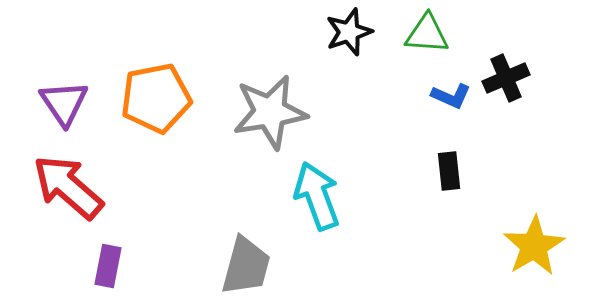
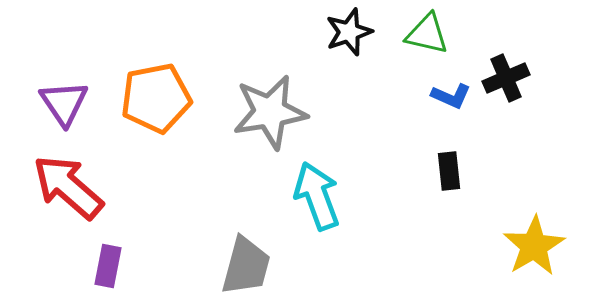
green triangle: rotated 9 degrees clockwise
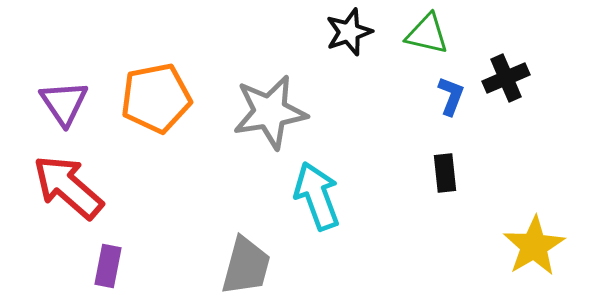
blue L-shape: rotated 93 degrees counterclockwise
black rectangle: moved 4 px left, 2 px down
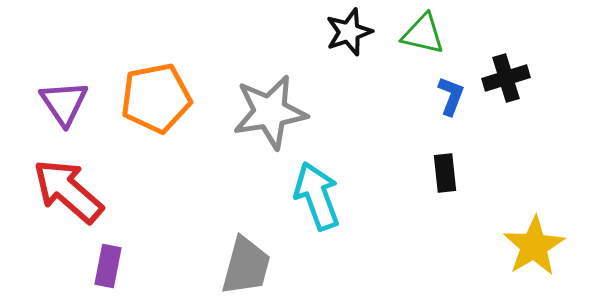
green triangle: moved 4 px left
black cross: rotated 6 degrees clockwise
red arrow: moved 4 px down
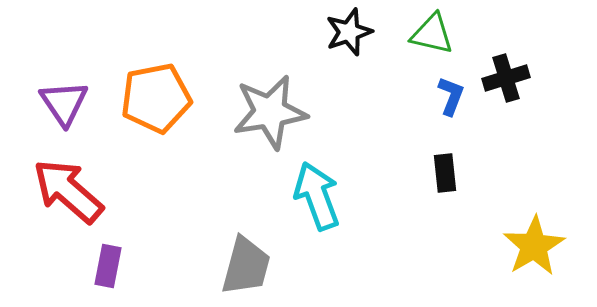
green triangle: moved 9 px right
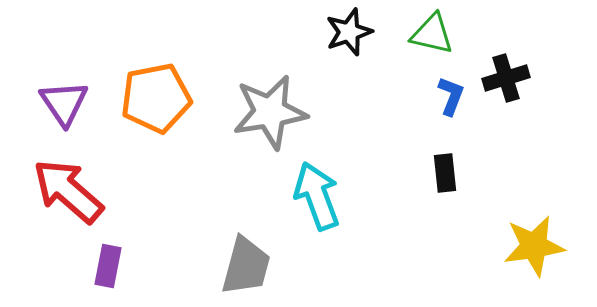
yellow star: rotated 22 degrees clockwise
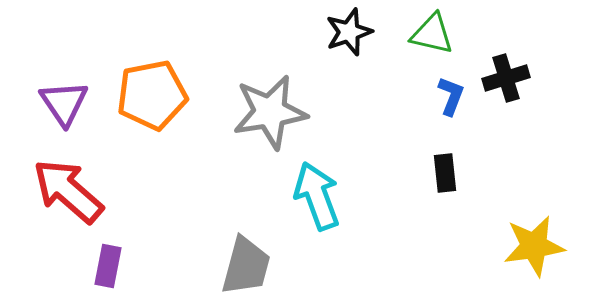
orange pentagon: moved 4 px left, 3 px up
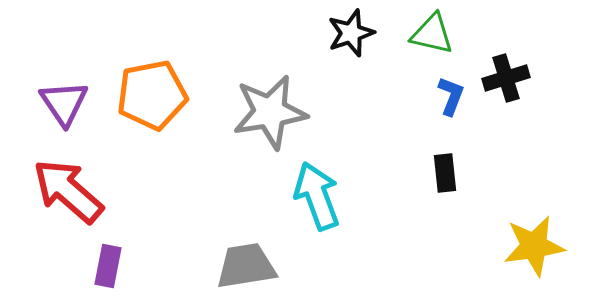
black star: moved 2 px right, 1 px down
gray trapezoid: rotated 114 degrees counterclockwise
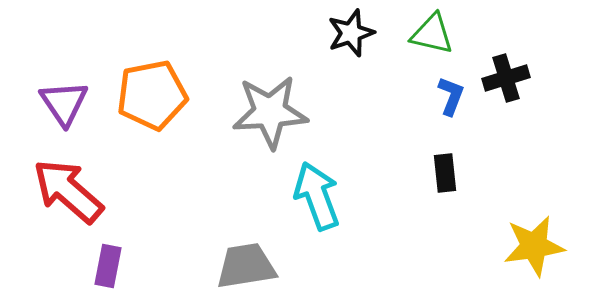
gray star: rotated 6 degrees clockwise
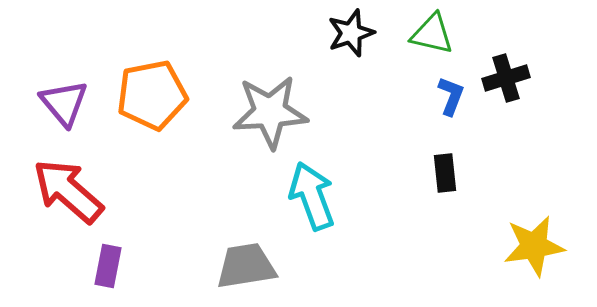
purple triangle: rotated 6 degrees counterclockwise
cyan arrow: moved 5 px left
